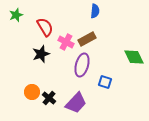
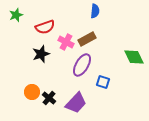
red semicircle: rotated 102 degrees clockwise
purple ellipse: rotated 15 degrees clockwise
blue square: moved 2 px left
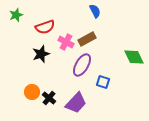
blue semicircle: rotated 32 degrees counterclockwise
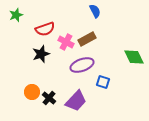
red semicircle: moved 2 px down
purple ellipse: rotated 40 degrees clockwise
purple trapezoid: moved 2 px up
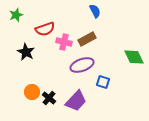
pink cross: moved 2 px left; rotated 14 degrees counterclockwise
black star: moved 15 px left, 2 px up; rotated 24 degrees counterclockwise
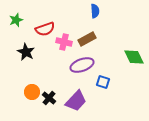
blue semicircle: rotated 24 degrees clockwise
green star: moved 5 px down
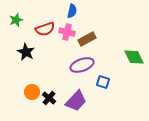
blue semicircle: moved 23 px left; rotated 16 degrees clockwise
pink cross: moved 3 px right, 10 px up
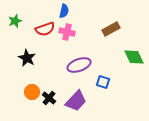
blue semicircle: moved 8 px left
green star: moved 1 px left, 1 px down
brown rectangle: moved 24 px right, 10 px up
black star: moved 1 px right, 6 px down
purple ellipse: moved 3 px left
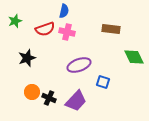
brown rectangle: rotated 36 degrees clockwise
black star: rotated 24 degrees clockwise
black cross: rotated 16 degrees counterclockwise
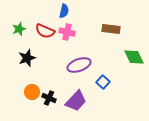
green star: moved 4 px right, 8 px down
red semicircle: moved 2 px down; rotated 42 degrees clockwise
blue square: rotated 24 degrees clockwise
